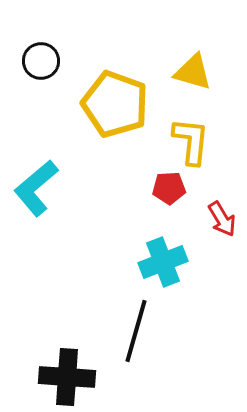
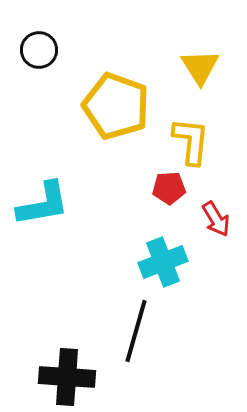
black circle: moved 2 px left, 11 px up
yellow triangle: moved 7 px right, 5 px up; rotated 42 degrees clockwise
yellow pentagon: moved 1 px right, 2 px down
cyan L-shape: moved 7 px right, 16 px down; rotated 150 degrees counterclockwise
red arrow: moved 6 px left
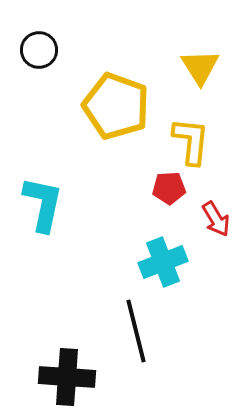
cyan L-shape: rotated 68 degrees counterclockwise
black line: rotated 30 degrees counterclockwise
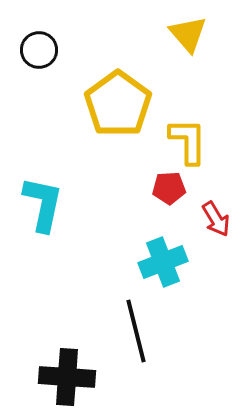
yellow triangle: moved 12 px left, 33 px up; rotated 9 degrees counterclockwise
yellow pentagon: moved 2 px right, 2 px up; rotated 16 degrees clockwise
yellow L-shape: moved 3 px left; rotated 6 degrees counterclockwise
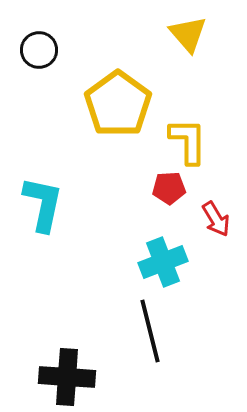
black line: moved 14 px right
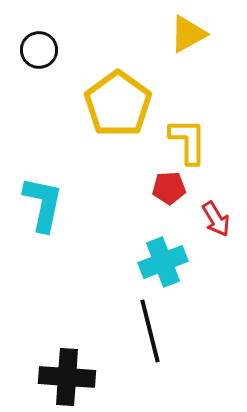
yellow triangle: rotated 42 degrees clockwise
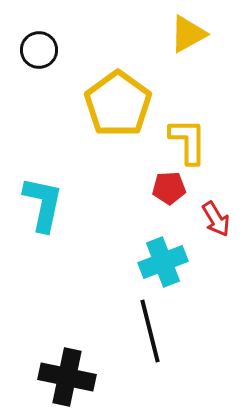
black cross: rotated 8 degrees clockwise
